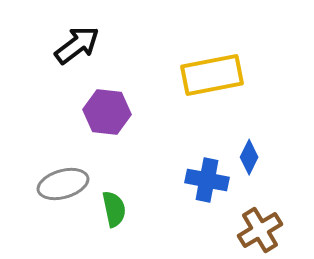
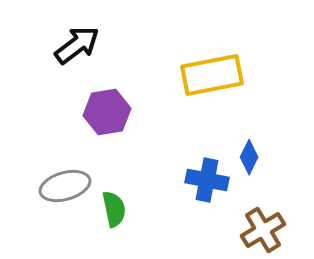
purple hexagon: rotated 15 degrees counterclockwise
gray ellipse: moved 2 px right, 2 px down
brown cross: moved 3 px right
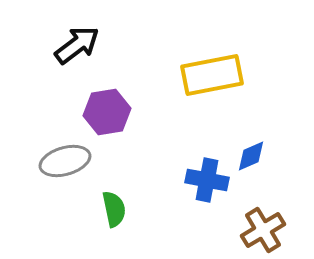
blue diamond: moved 2 px right, 1 px up; rotated 40 degrees clockwise
gray ellipse: moved 25 px up
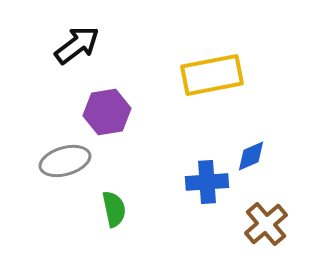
blue cross: moved 2 px down; rotated 15 degrees counterclockwise
brown cross: moved 3 px right, 6 px up; rotated 9 degrees counterclockwise
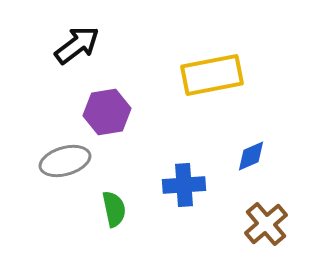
blue cross: moved 23 px left, 3 px down
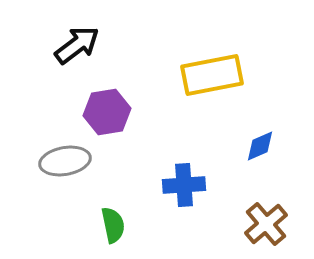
blue diamond: moved 9 px right, 10 px up
gray ellipse: rotated 6 degrees clockwise
green semicircle: moved 1 px left, 16 px down
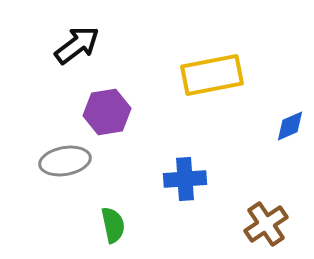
blue diamond: moved 30 px right, 20 px up
blue cross: moved 1 px right, 6 px up
brown cross: rotated 6 degrees clockwise
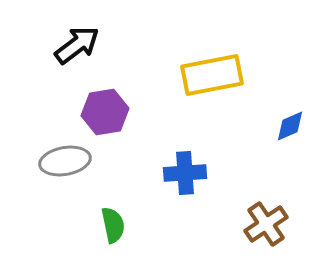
purple hexagon: moved 2 px left
blue cross: moved 6 px up
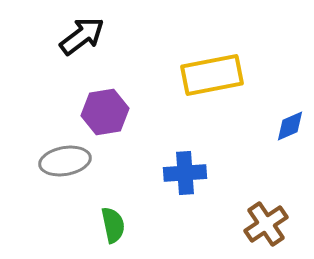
black arrow: moved 5 px right, 9 px up
